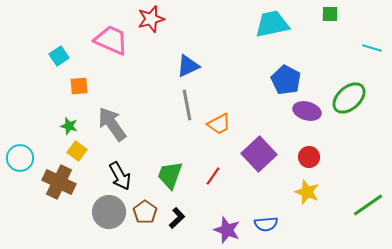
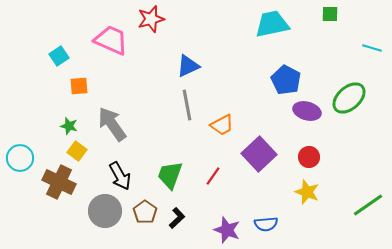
orange trapezoid: moved 3 px right, 1 px down
gray circle: moved 4 px left, 1 px up
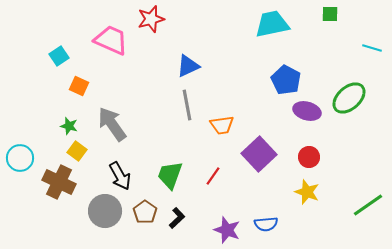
orange square: rotated 30 degrees clockwise
orange trapezoid: rotated 20 degrees clockwise
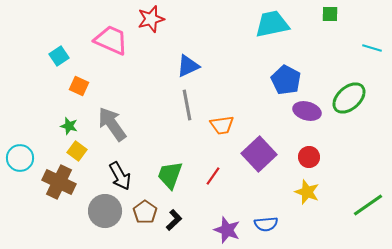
black L-shape: moved 3 px left, 2 px down
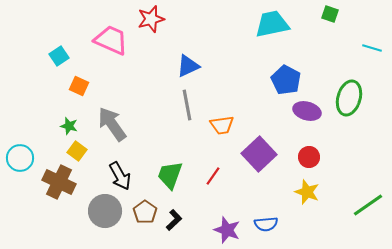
green square: rotated 18 degrees clockwise
green ellipse: rotated 32 degrees counterclockwise
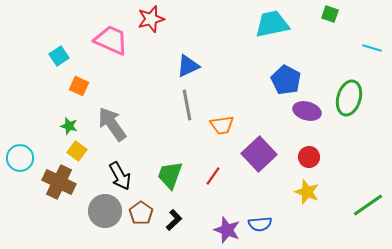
brown pentagon: moved 4 px left, 1 px down
blue semicircle: moved 6 px left
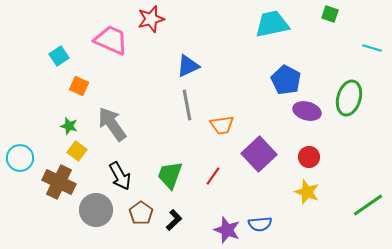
gray circle: moved 9 px left, 1 px up
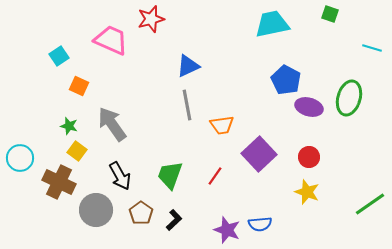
purple ellipse: moved 2 px right, 4 px up
red line: moved 2 px right
green line: moved 2 px right, 1 px up
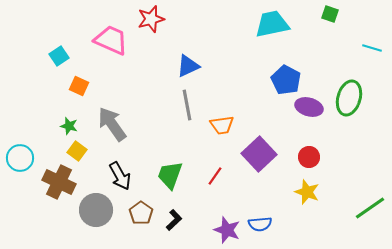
green line: moved 4 px down
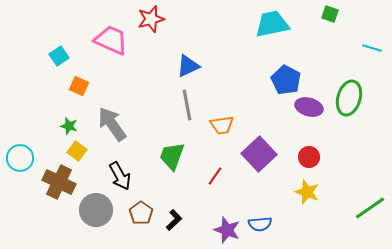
green trapezoid: moved 2 px right, 19 px up
